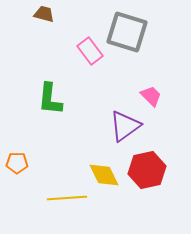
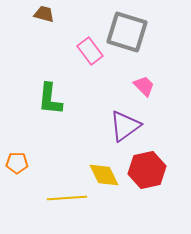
pink trapezoid: moved 7 px left, 10 px up
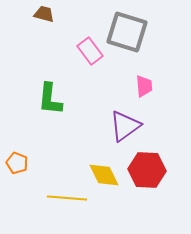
pink trapezoid: rotated 40 degrees clockwise
orange pentagon: rotated 20 degrees clockwise
red hexagon: rotated 15 degrees clockwise
yellow line: rotated 9 degrees clockwise
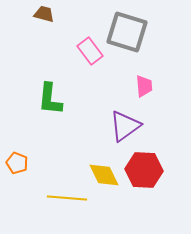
red hexagon: moved 3 px left
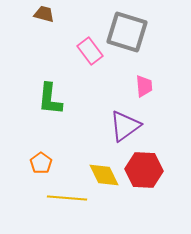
orange pentagon: moved 24 px right; rotated 15 degrees clockwise
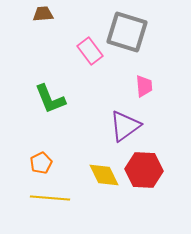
brown trapezoid: moved 1 px left; rotated 20 degrees counterclockwise
green L-shape: rotated 28 degrees counterclockwise
orange pentagon: rotated 10 degrees clockwise
yellow line: moved 17 px left
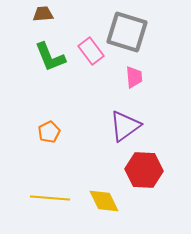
pink rectangle: moved 1 px right
pink trapezoid: moved 10 px left, 9 px up
green L-shape: moved 42 px up
orange pentagon: moved 8 px right, 31 px up
yellow diamond: moved 26 px down
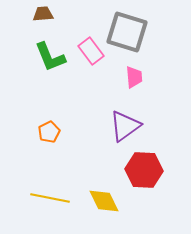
yellow line: rotated 6 degrees clockwise
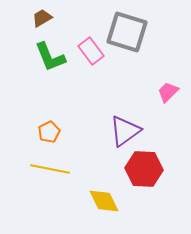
brown trapezoid: moved 1 px left, 4 px down; rotated 25 degrees counterclockwise
pink trapezoid: moved 34 px right, 15 px down; rotated 130 degrees counterclockwise
purple triangle: moved 5 px down
red hexagon: moved 1 px up
yellow line: moved 29 px up
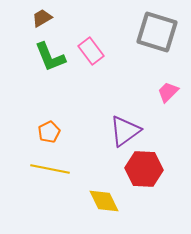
gray square: moved 30 px right
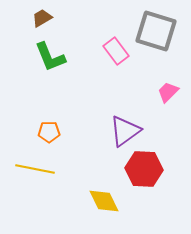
gray square: moved 1 px left, 1 px up
pink rectangle: moved 25 px right
orange pentagon: rotated 25 degrees clockwise
yellow line: moved 15 px left
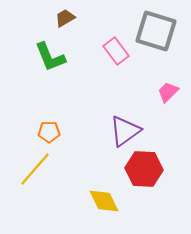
brown trapezoid: moved 23 px right
yellow line: rotated 60 degrees counterclockwise
